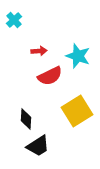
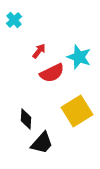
red arrow: rotated 49 degrees counterclockwise
cyan star: moved 1 px right, 1 px down
red semicircle: moved 2 px right, 3 px up
black trapezoid: moved 4 px right, 3 px up; rotated 15 degrees counterclockwise
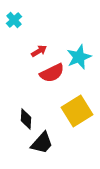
red arrow: rotated 21 degrees clockwise
cyan star: rotated 30 degrees clockwise
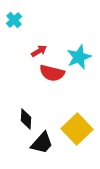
red semicircle: rotated 40 degrees clockwise
yellow square: moved 18 px down; rotated 12 degrees counterclockwise
